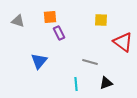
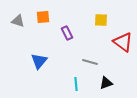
orange square: moved 7 px left
purple rectangle: moved 8 px right
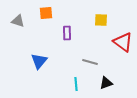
orange square: moved 3 px right, 4 px up
purple rectangle: rotated 24 degrees clockwise
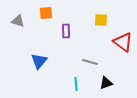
purple rectangle: moved 1 px left, 2 px up
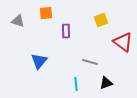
yellow square: rotated 24 degrees counterclockwise
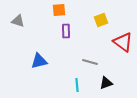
orange square: moved 13 px right, 3 px up
blue triangle: rotated 36 degrees clockwise
cyan line: moved 1 px right, 1 px down
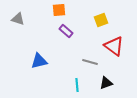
gray triangle: moved 2 px up
purple rectangle: rotated 48 degrees counterclockwise
red triangle: moved 9 px left, 4 px down
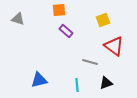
yellow square: moved 2 px right
blue triangle: moved 19 px down
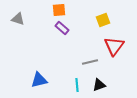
purple rectangle: moved 4 px left, 3 px up
red triangle: rotated 30 degrees clockwise
gray line: rotated 28 degrees counterclockwise
black triangle: moved 7 px left, 2 px down
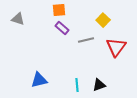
yellow square: rotated 24 degrees counterclockwise
red triangle: moved 2 px right, 1 px down
gray line: moved 4 px left, 22 px up
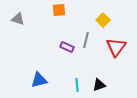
purple rectangle: moved 5 px right, 19 px down; rotated 16 degrees counterclockwise
gray line: rotated 63 degrees counterclockwise
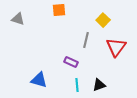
purple rectangle: moved 4 px right, 15 px down
blue triangle: rotated 30 degrees clockwise
